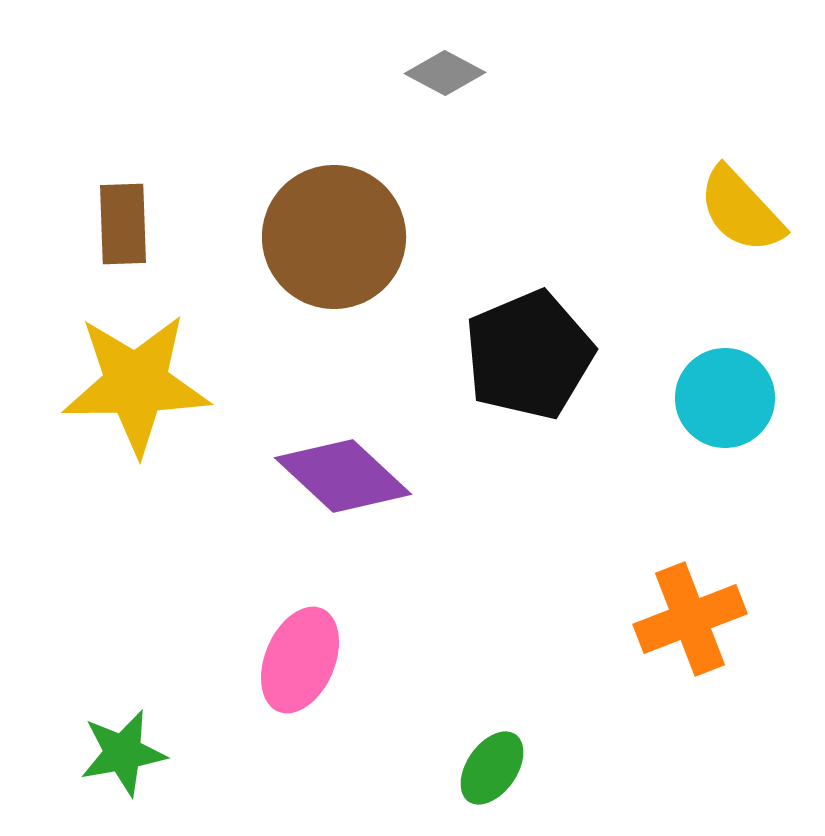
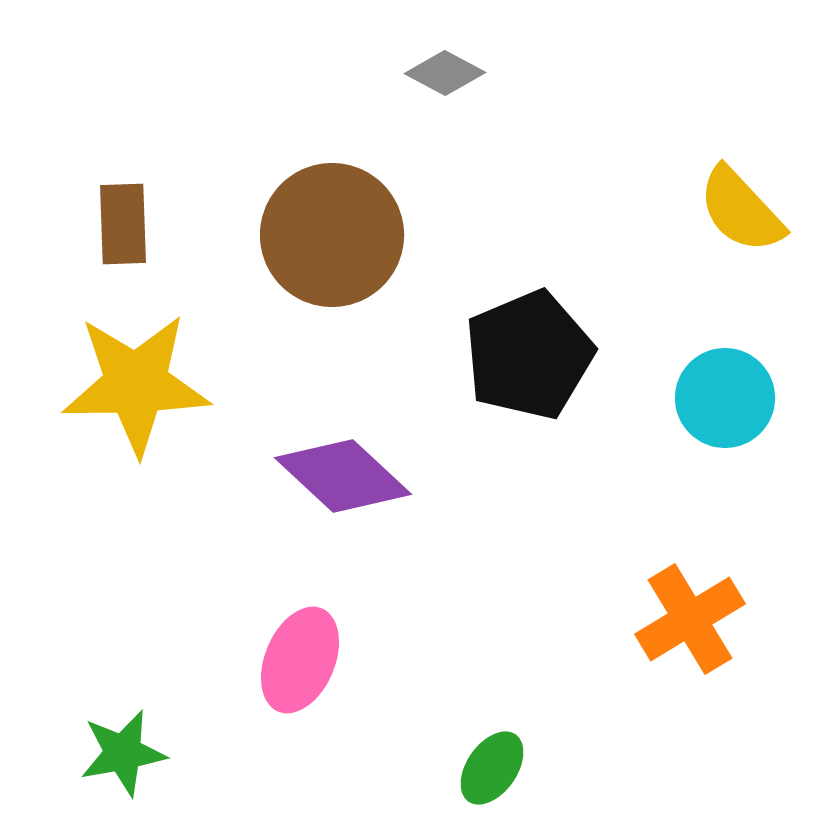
brown circle: moved 2 px left, 2 px up
orange cross: rotated 10 degrees counterclockwise
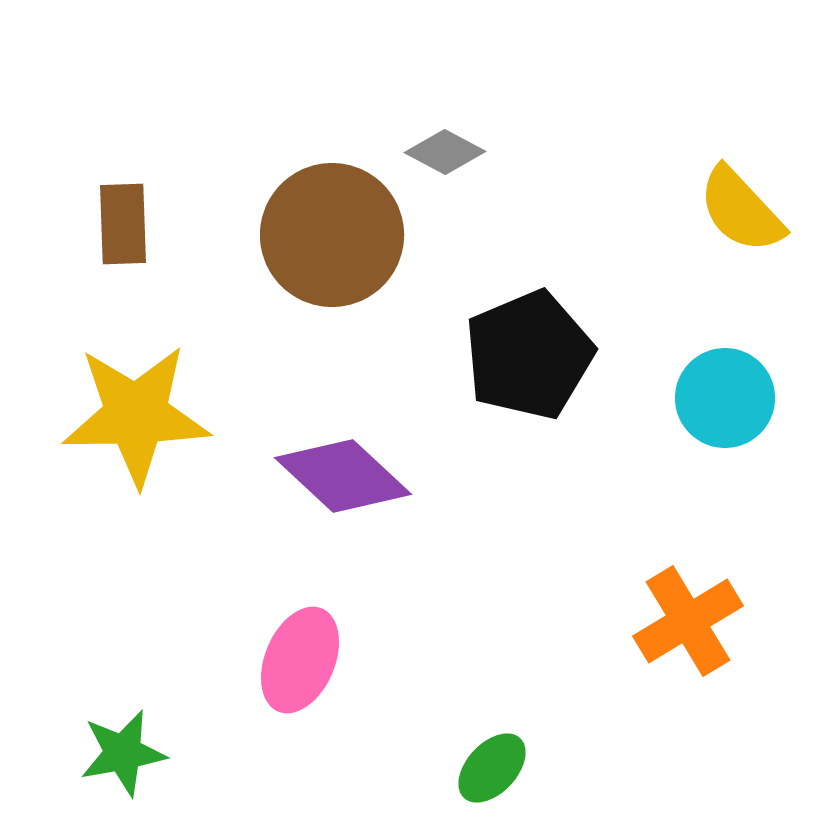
gray diamond: moved 79 px down
yellow star: moved 31 px down
orange cross: moved 2 px left, 2 px down
green ellipse: rotated 8 degrees clockwise
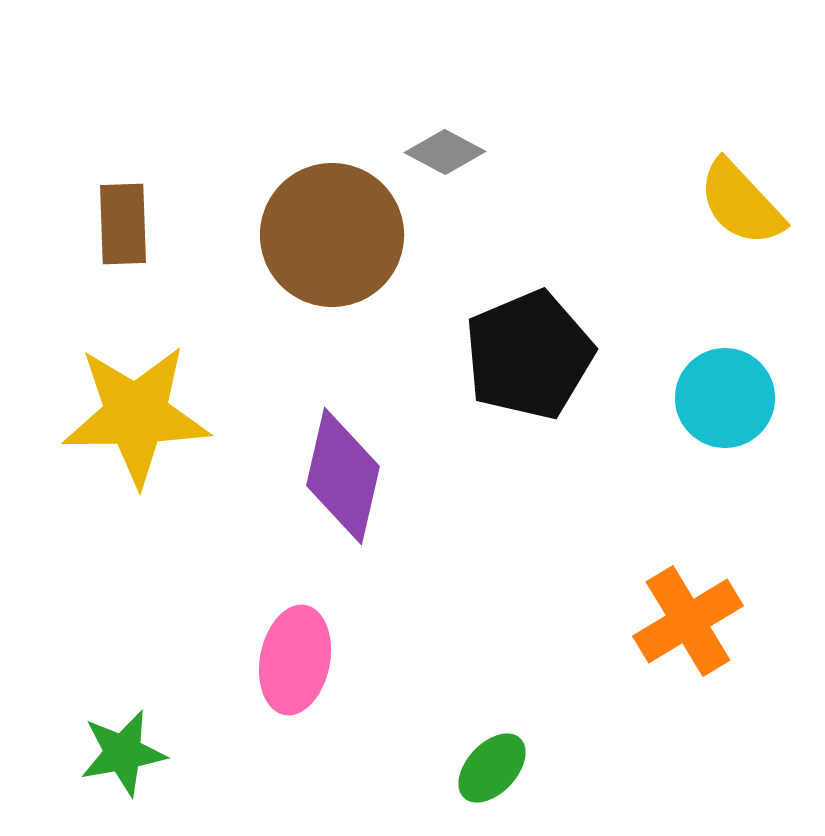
yellow semicircle: moved 7 px up
purple diamond: rotated 60 degrees clockwise
pink ellipse: moved 5 px left; rotated 12 degrees counterclockwise
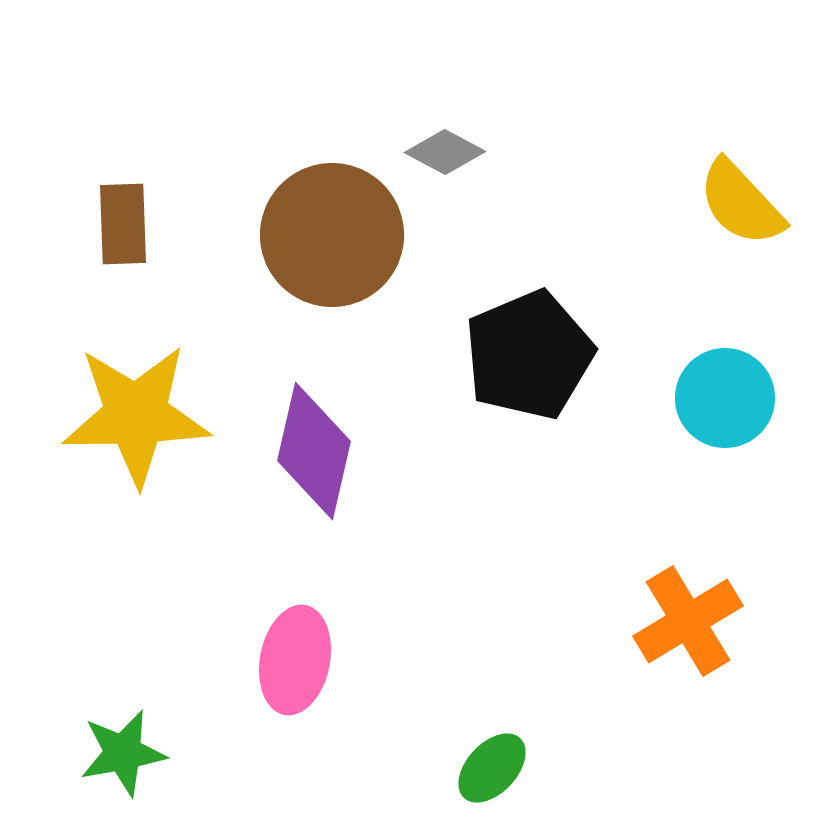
purple diamond: moved 29 px left, 25 px up
